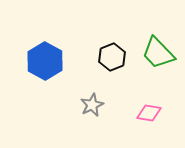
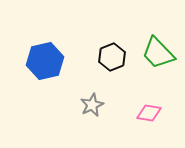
blue hexagon: rotated 18 degrees clockwise
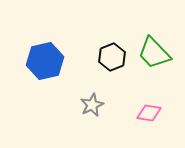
green trapezoid: moved 4 px left
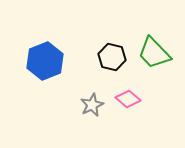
black hexagon: rotated 24 degrees counterclockwise
blue hexagon: rotated 9 degrees counterclockwise
pink diamond: moved 21 px left, 14 px up; rotated 30 degrees clockwise
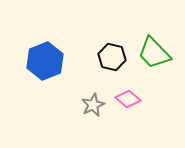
gray star: moved 1 px right
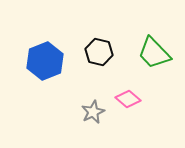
black hexagon: moved 13 px left, 5 px up
gray star: moved 7 px down
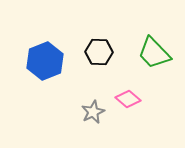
black hexagon: rotated 12 degrees counterclockwise
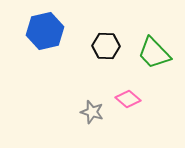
black hexagon: moved 7 px right, 6 px up
blue hexagon: moved 30 px up; rotated 9 degrees clockwise
gray star: moved 1 px left; rotated 30 degrees counterclockwise
